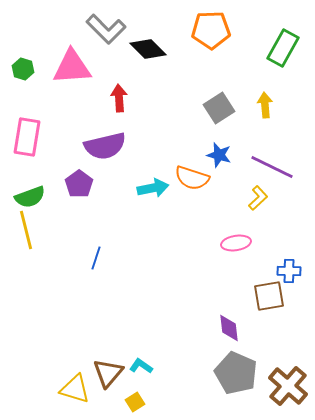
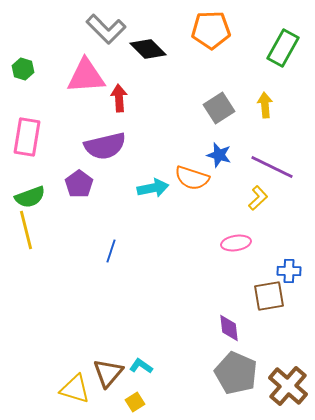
pink triangle: moved 14 px right, 9 px down
blue line: moved 15 px right, 7 px up
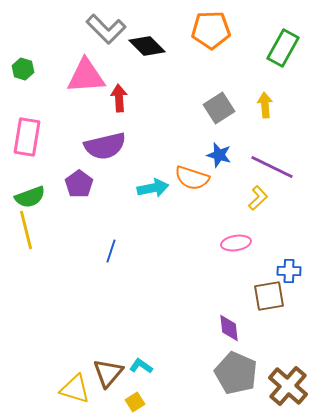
black diamond: moved 1 px left, 3 px up
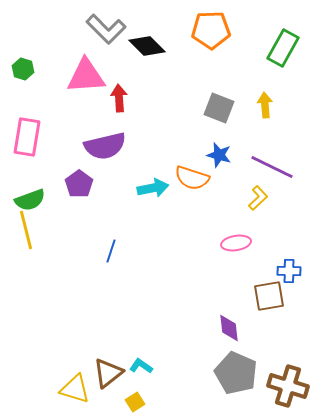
gray square: rotated 36 degrees counterclockwise
green semicircle: moved 3 px down
brown triangle: rotated 12 degrees clockwise
brown cross: rotated 24 degrees counterclockwise
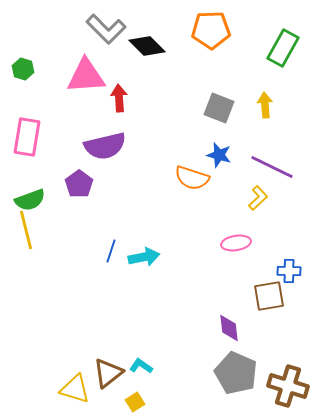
cyan arrow: moved 9 px left, 69 px down
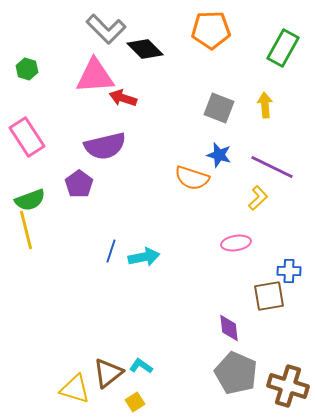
black diamond: moved 2 px left, 3 px down
green hexagon: moved 4 px right
pink triangle: moved 9 px right
red arrow: moved 4 px right; rotated 68 degrees counterclockwise
pink rectangle: rotated 42 degrees counterclockwise
